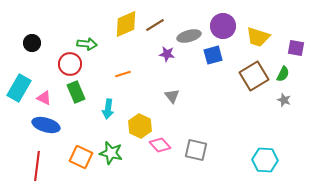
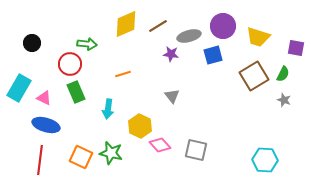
brown line: moved 3 px right, 1 px down
purple star: moved 4 px right
red line: moved 3 px right, 6 px up
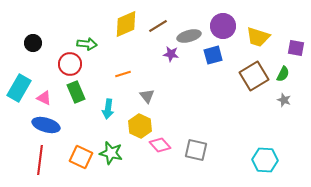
black circle: moved 1 px right
gray triangle: moved 25 px left
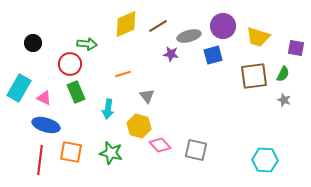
brown square: rotated 24 degrees clockwise
yellow hexagon: moved 1 px left; rotated 10 degrees counterclockwise
orange square: moved 10 px left, 5 px up; rotated 15 degrees counterclockwise
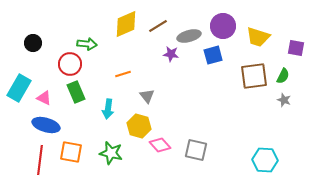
green semicircle: moved 2 px down
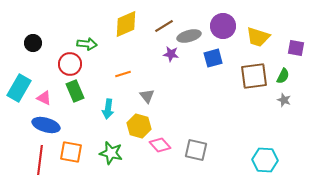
brown line: moved 6 px right
blue square: moved 3 px down
green rectangle: moved 1 px left, 1 px up
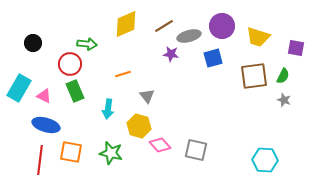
purple circle: moved 1 px left
pink triangle: moved 2 px up
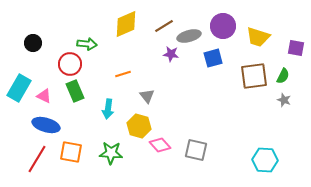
purple circle: moved 1 px right
green star: rotated 10 degrees counterclockwise
red line: moved 3 px left, 1 px up; rotated 24 degrees clockwise
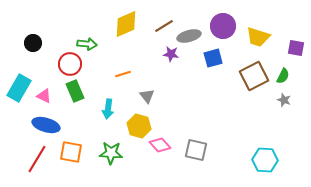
brown square: rotated 20 degrees counterclockwise
